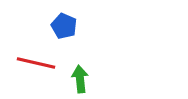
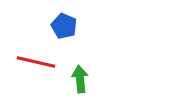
red line: moved 1 px up
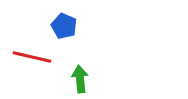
red line: moved 4 px left, 5 px up
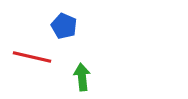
green arrow: moved 2 px right, 2 px up
